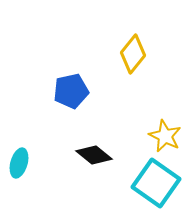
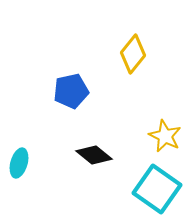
cyan square: moved 1 px right, 6 px down
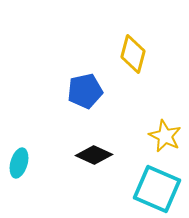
yellow diamond: rotated 24 degrees counterclockwise
blue pentagon: moved 14 px right
black diamond: rotated 15 degrees counterclockwise
cyan square: rotated 12 degrees counterclockwise
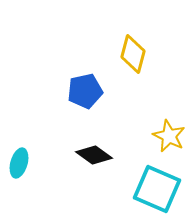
yellow star: moved 4 px right
black diamond: rotated 12 degrees clockwise
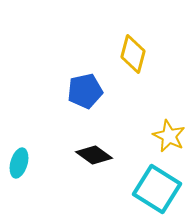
cyan square: rotated 9 degrees clockwise
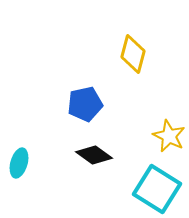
blue pentagon: moved 13 px down
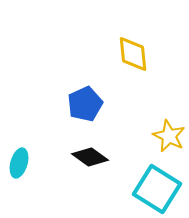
yellow diamond: rotated 21 degrees counterclockwise
blue pentagon: rotated 12 degrees counterclockwise
black diamond: moved 4 px left, 2 px down
